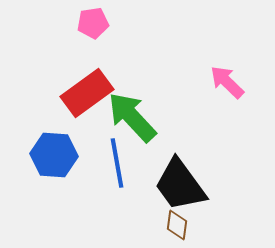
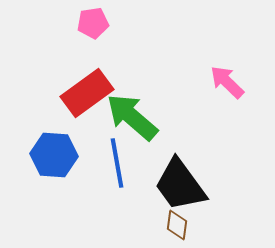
green arrow: rotated 6 degrees counterclockwise
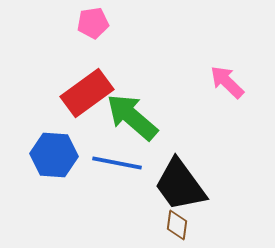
blue line: rotated 69 degrees counterclockwise
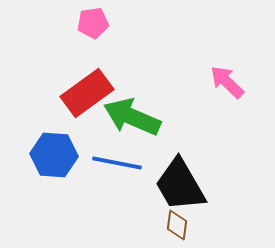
green arrow: rotated 18 degrees counterclockwise
black trapezoid: rotated 6 degrees clockwise
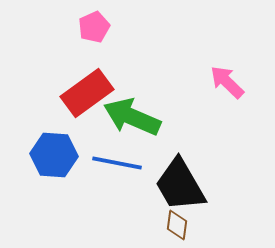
pink pentagon: moved 1 px right, 4 px down; rotated 16 degrees counterclockwise
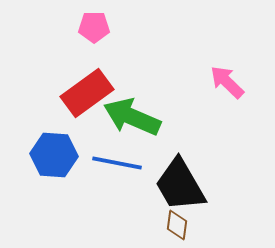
pink pentagon: rotated 24 degrees clockwise
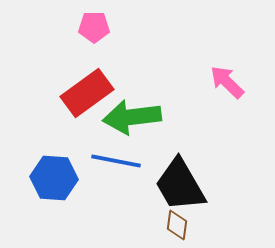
green arrow: rotated 30 degrees counterclockwise
blue hexagon: moved 23 px down
blue line: moved 1 px left, 2 px up
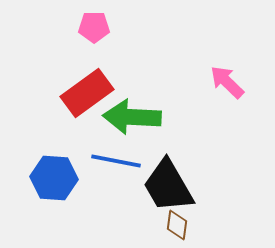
green arrow: rotated 10 degrees clockwise
black trapezoid: moved 12 px left, 1 px down
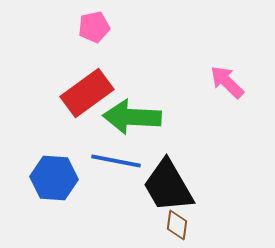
pink pentagon: rotated 12 degrees counterclockwise
